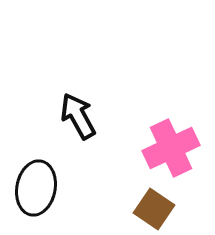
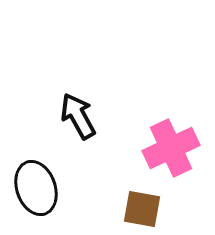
black ellipse: rotated 30 degrees counterclockwise
brown square: moved 12 px left; rotated 24 degrees counterclockwise
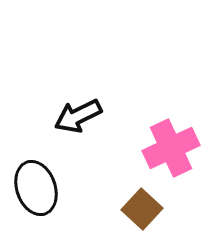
black arrow: rotated 87 degrees counterclockwise
brown square: rotated 33 degrees clockwise
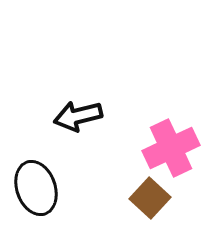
black arrow: rotated 12 degrees clockwise
brown square: moved 8 px right, 11 px up
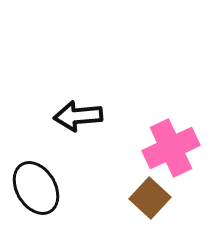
black arrow: rotated 9 degrees clockwise
black ellipse: rotated 12 degrees counterclockwise
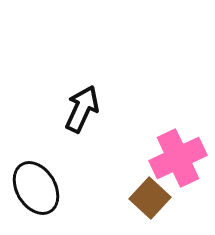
black arrow: moved 4 px right, 7 px up; rotated 120 degrees clockwise
pink cross: moved 7 px right, 10 px down
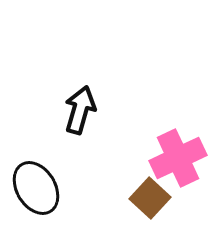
black arrow: moved 2 px left, 1 px down; rotated 9 degrees counterclockwise
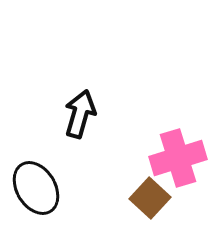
black arrow: moved 4 px down
pink cross: rotated 8 degrees clockwise
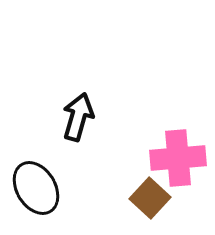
black arrow: moved 2 px left, 3 px down
pink cross: rotated 12 degrees clockwise
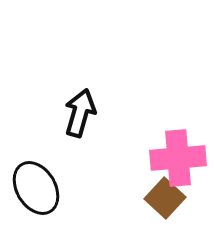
black arrow: moved 2 px right, 4 px up
brown square: moved 15 px right
